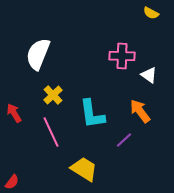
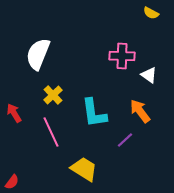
cyan L-shape: moved 2 px right, 1 px up
purple line: moved 1 px right
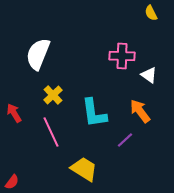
yellow semicircle: rotated 35 degrees clockwise
